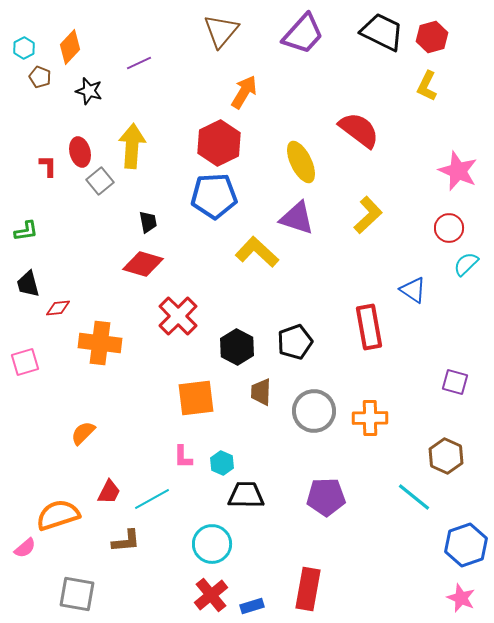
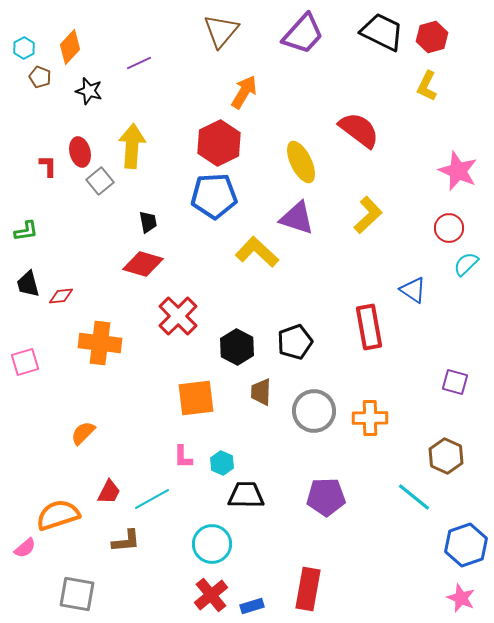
red diamond at (58, 308): moved 3 px right, 12 px up
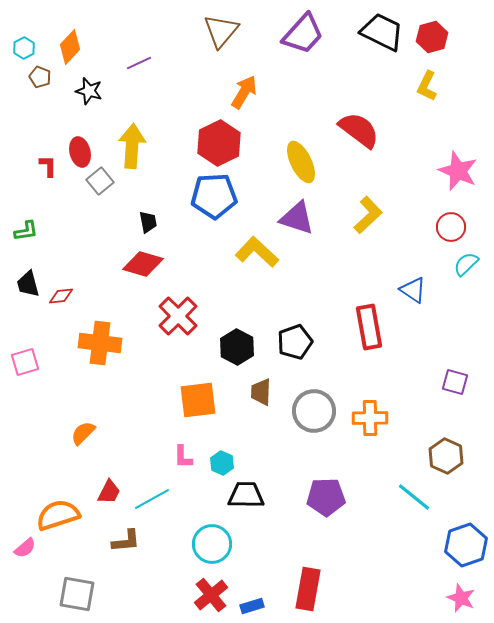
red circle at (449, 228): moved 2 px right, 1 px up
orange square at (196, 398): moved 2 px right, 2 px down
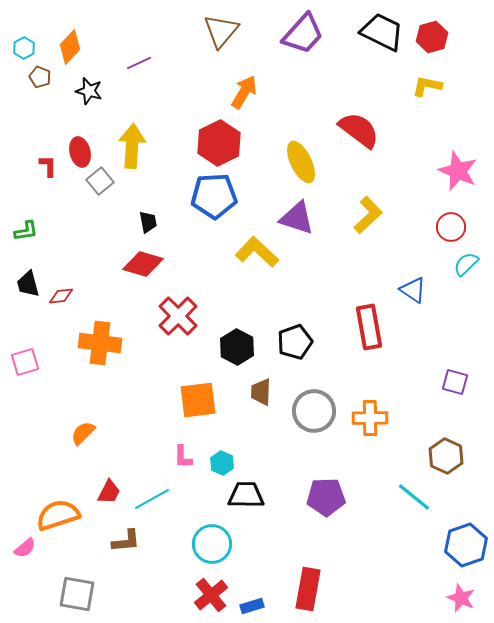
yellow L-shape at (427, 86): rotated 76 degrees clockwise
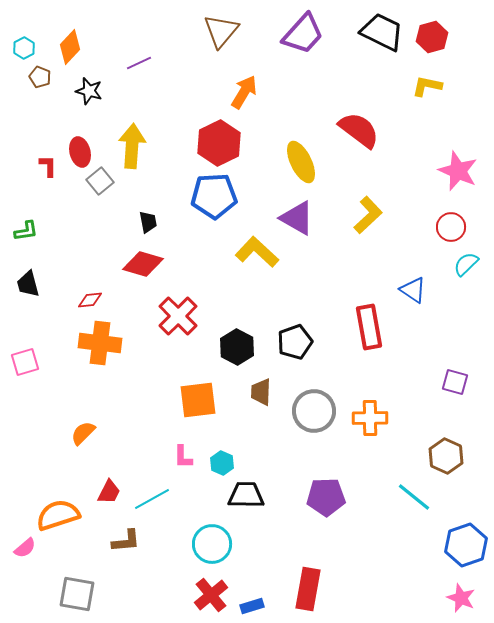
purple triangle at (297, 218): rotated 12 degrees clockwise
red diamond at (61, 296): moved 29 px right, 4 px down
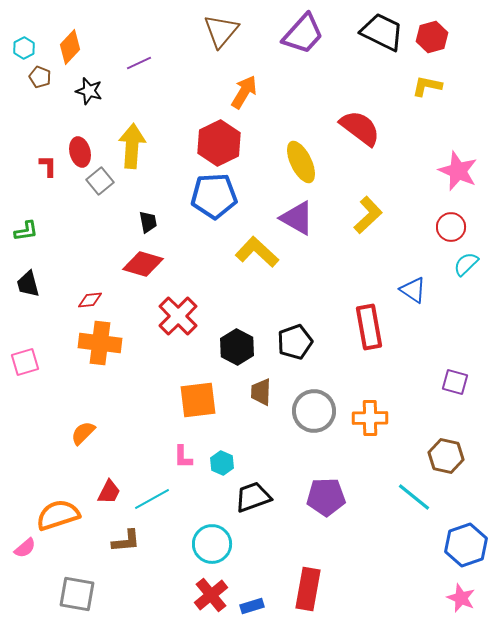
red semicircle at (359, 130): moved 1 px right, 2 px up
brown hexagon at (446, 456): rotated 12 degrees counterclockwise
black trapezoid at (246, 495): moved 7 px right, 2 px down; rotated 21 degrees counterclockwise
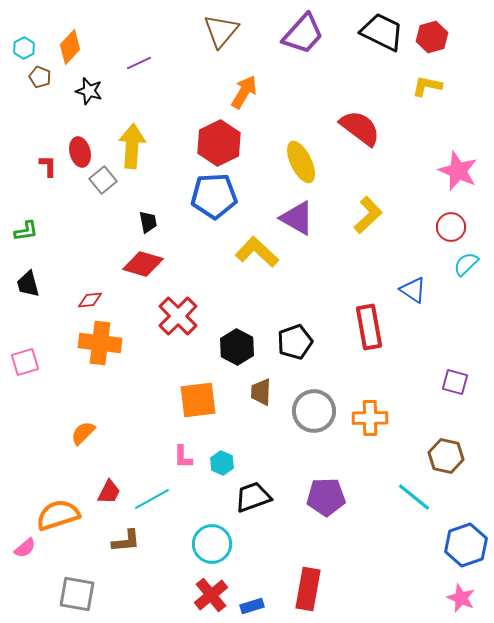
gray square at (100, 181): moved 3 px right, 1 px up
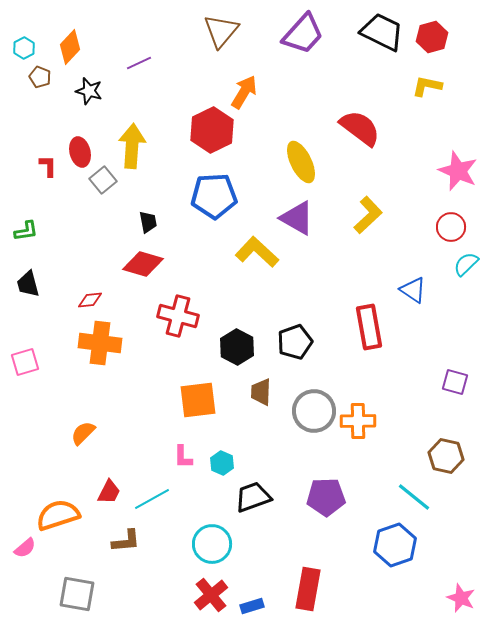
red hexagon at (219, 143): moved 7 px left, 13 px up
red cross at (178, 316): rotated 30 degrees counterclockwise
orange cross at (370, 418): moved 12 px left, 3 px down
blue hexagon at (466, 545): moved 71 px left
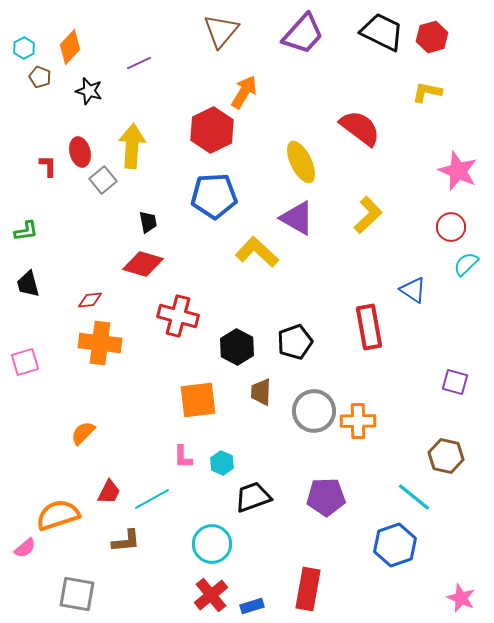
yellow L-shape at (427, 86): moved 6 px down
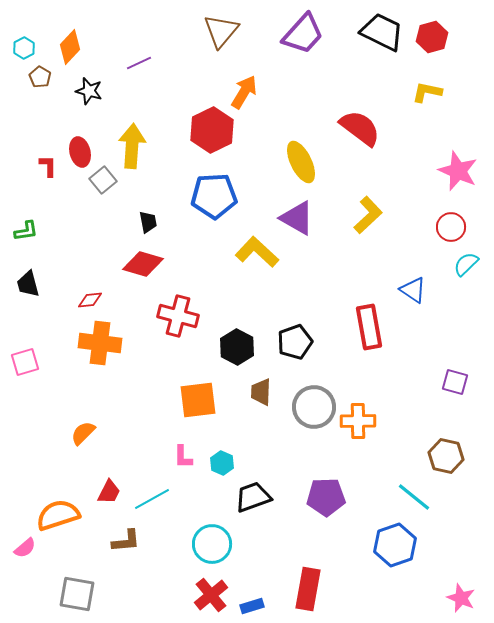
brown pentagon at (40, 77): rotated 10 degrees clockwise
gray circle at (314, 411): moved 4 px up
